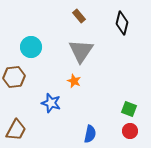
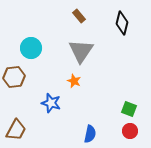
cyan circle: moved 1 px down
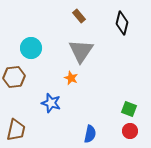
orange star: moved 3 px left, 3 px up
brown trapezoid: rotated 15 degrees counterclockwise
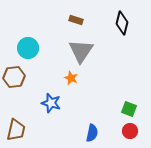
brown rectangle: moved 3 px left, 4 px down; rotated 32 degrees counterclockwise
cyan circle: moved 3 px left
blue semicircle: moved 2 px right, 1 px up
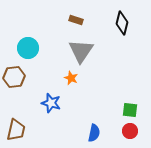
green square: moved 1 px right, 1 px down; rotated 14 degrees counterclockwise
blue semicircle: moved 2 px right
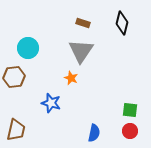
brown rectangle: moved 7 px right, 3 px down
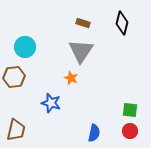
cyan circle: moved 3 px left, 1 px up
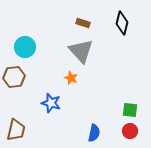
gray triangle: rotated 16 degrees counterclockwise
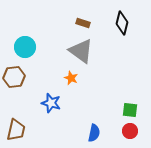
gray triangle: rotated 12 degrees counterclockwise
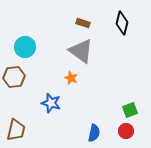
green square: rotated 28 degrees counterclockwise
red circle: moved 4 px left
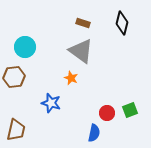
red circle: moved 19 px left, 18 px up
